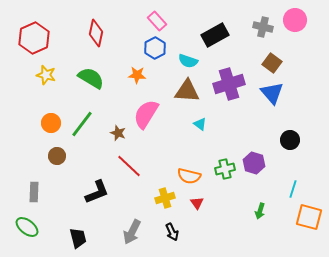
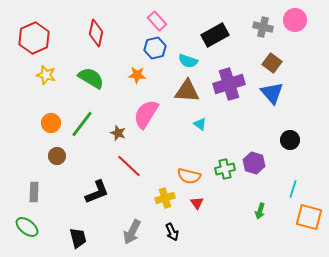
blue hexagon: rotated 15 degrees clockwise
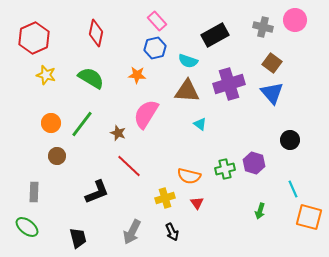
cyan line: rotated 42 degrees counterclockwise
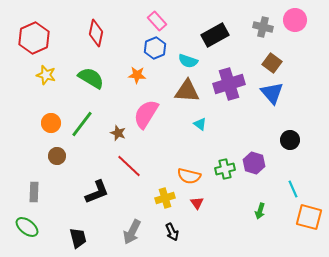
blue hexagon: rotated 10 degrees counterclockwise
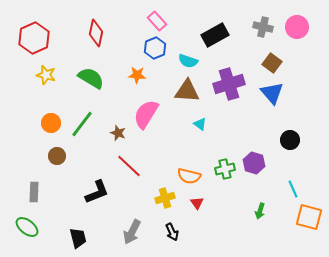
pink circle: moved 2 px right, 7 px down
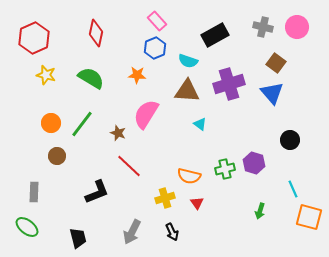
brown square: moved 4 px right
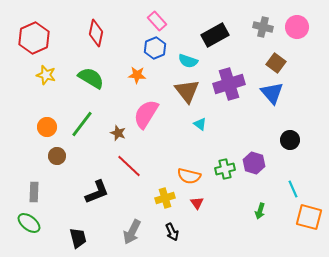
brown triangle: rotated 48 degrees clockwise
orange circle: moved 4 px left, 4 px down
green ellipse: moved 2 px right, 4 px up
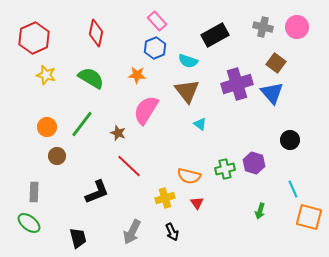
purple cross: moved 8 px right
pink semicircle: moved 4 px up
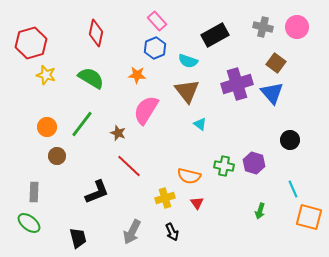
red hexagon: moved 3 px left, 5 px down; rotated 8 degrees clockwise
green cross: moved 1 px left, 3 px up; rotated 24 degrees clockwise
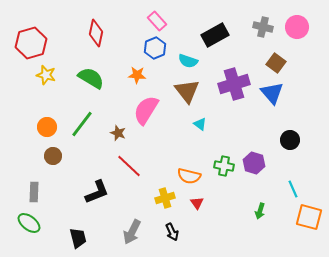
purple cross: moved 3 px left
brown circle: moved 4 px left
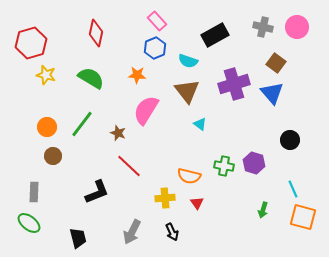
yellow cross: rotated 12 degrees clockwise
green arrow: moved 3 px right, 1 px up
orange square: moved 6 px left
